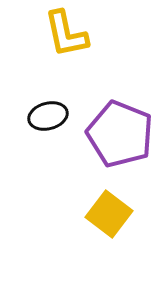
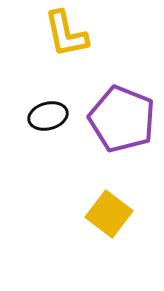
purple pentagon: moved 2 px right, 15 px up
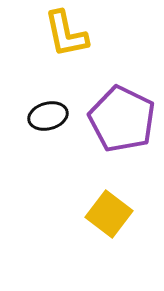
purple pentagon: rotated 4 degrees clockwise
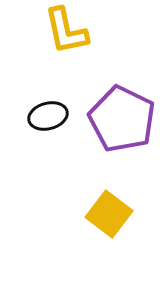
yellow L-shape: moved 3 px up
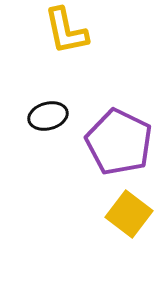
purple pentagon: moved 3 px left, 23 px down
yellow square: moved 20 px right
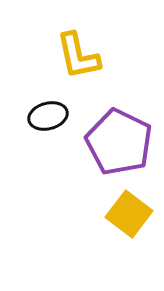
yellow L-shape: moved 12 px right, 25 px down
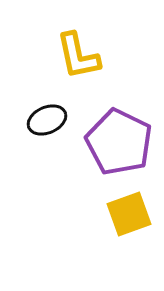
black ellipse: moved 1 px left, 4 px down; rotated 9 degrees counterclockwise
yellow square: rotated 33 degrees clockwise
